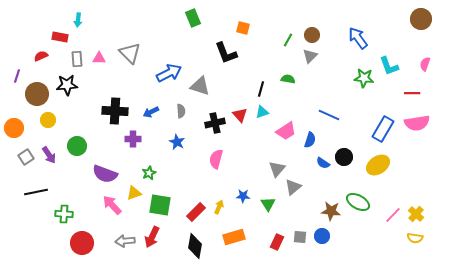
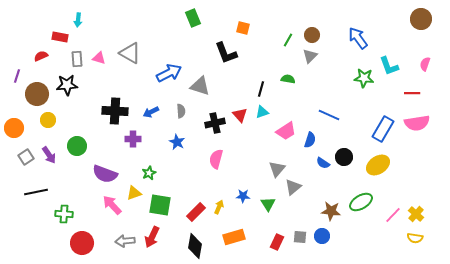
gray triangle at (130, 53): rotated 15 degrees counterclockwise
pink triangle at (99, 58): rotated 16 degrees clockwise
green ellipse at (358, 202): moved 3 px right; rotated 60 degrees counterclockwise
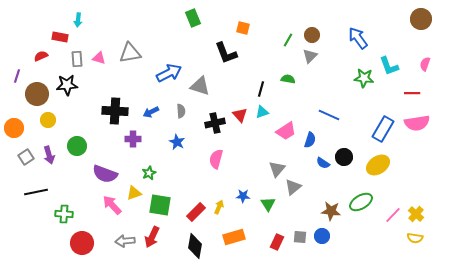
gray triangle at (130, 53): rotated 40 degrees counterclockwise
purple arrow at (49, 155): rotated 18 degrees clockwise
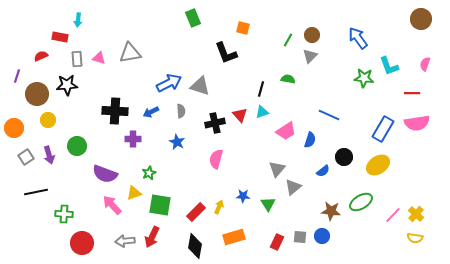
blue arrow at (169, 73): moved 10 px down
blue semicircle at (323, 163): moved 8 px down; rotated 72 degrees counterclockwise
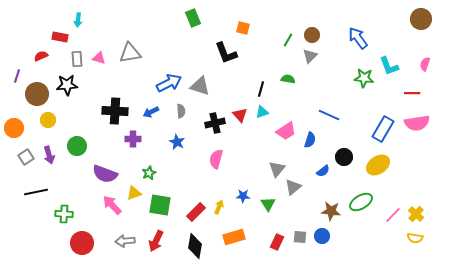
red arrow at (152, 237): moved 4 px right, 4 px down
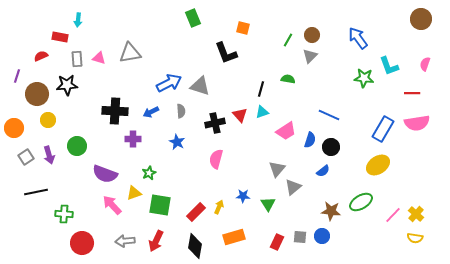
black circle at (344, 157): moved 13 px left, 10 px up
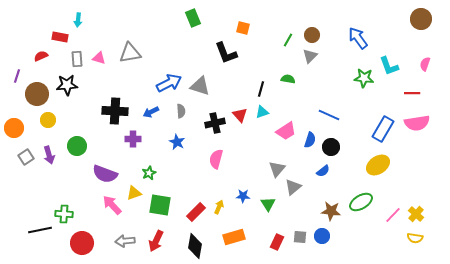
black line at (36, 192): moved 4 px right, 38 px down
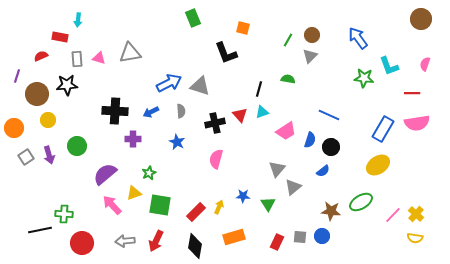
black line at (261, 89): moved 2 px left
purple semicircle at (105, 174): rotated 120 degrees clockwise
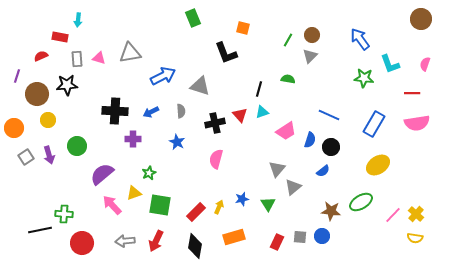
blue arrow at (358, 38): moved 2 px right, 1 px down
cyan L-shape at (389, 66): moved 1 px right, 2 px up
blue arrow at (169, 83): moved 6 px left, 7 px up
blue rectangle at (383, 129): moved 9 px left, 5 px up
purple semicircle at (105, 174): moved 3 px left
blue star at (243, 196): moved 1 px left, 3 px down; rotated 16 degrees counterclockwise
